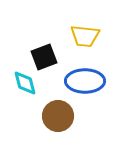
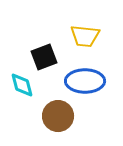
cyan diamond: moved 3 px left, 2 px down
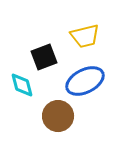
yellow trapezoid: rotated 20 degrees counterclockwise
blue ellipse: rotated 27 degrees counterclockwise
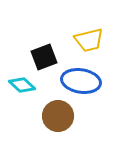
yellow trapezoid: moved 4 px right, 4 px down
blue ellipse: moved 4 px left; rotated 36 degrees clockwise
cyan diamond: rotated 32 degrees counterclockwise
